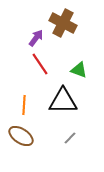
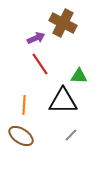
purple arrow: rotated 30 degrees clockwise
green triangle: moved 6 px down; rotated 18 degrees counterclockwise
gray line: moved 1 px right, 3 px up
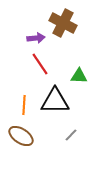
purple arrow: rotated 18 degrees clockwise
black triangle: moved 8 px left
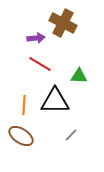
red line: rotated 25 degrees counterclockwise
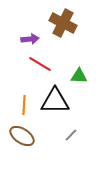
purple arrow: moved 6 px left, 1 px down
brown ellipse: moved 1 px right
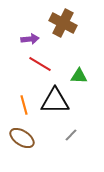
orange line: rotated 18 degrees counterclockwise
brown ellipse: moved 2 px down
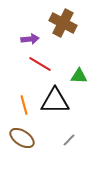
gray line: moved 2 px left, 5 px down
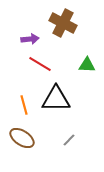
green triangle: moved 8 px right, 11 px up
black triangle: moved 1 px right, 2 px up
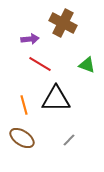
green triangle: rotated 18 degrees clockwise
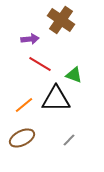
brown cross: moved 2 px left, 3 px up; rotated 8 degrees clockwise
green triangle: moved 13 px left, 10 px down
orange line: rotated 66 degrees clockwise
brown ellipse: rotated 60 degrees counterclockwise
